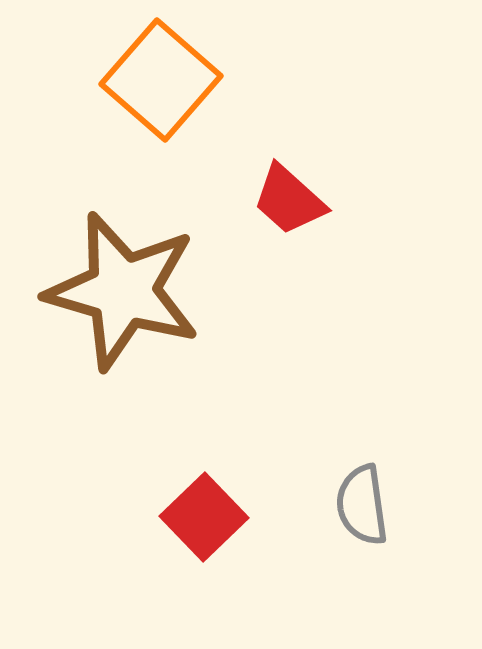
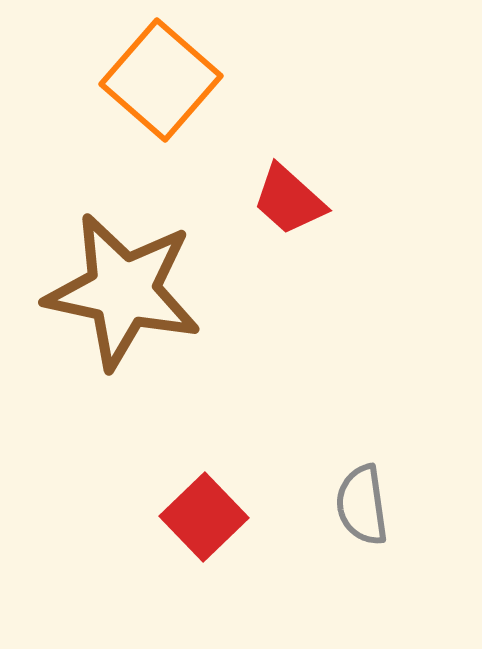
brown star: rotated 4 degrees counterclockwise
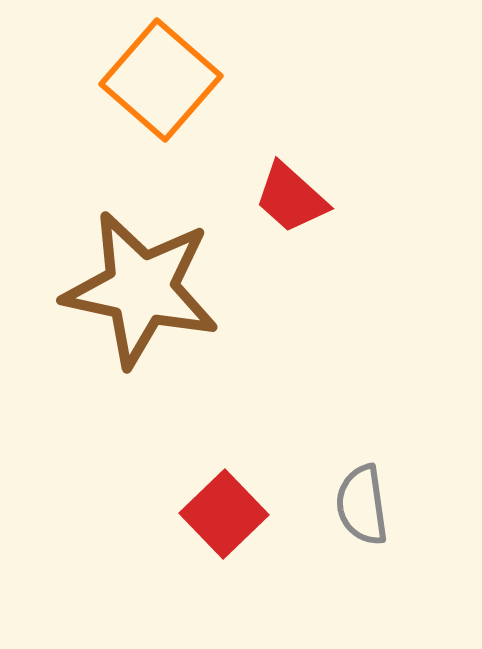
red trapezoid: moved 2 px right, 2 px up
brown star: moved 18 px right, 2 px up
red square: moved 20 px right, 3 px up
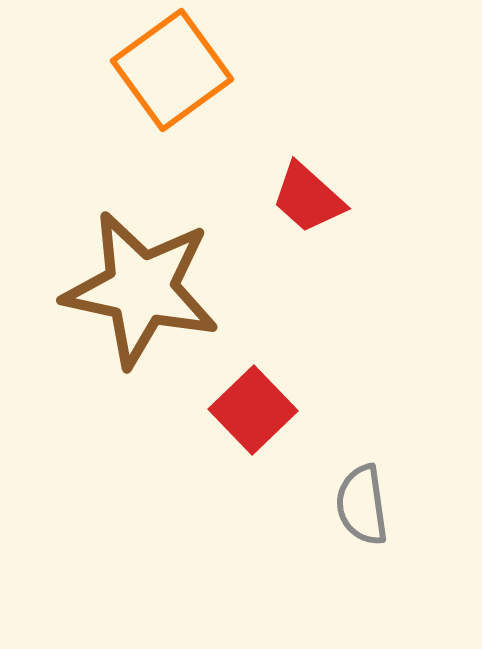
orange square: moved 11 px right, 10 px up; rotated 13 degrees clockwise
red trapezoid: moved 17 px right
red square: moved 29 px right, 104 px up
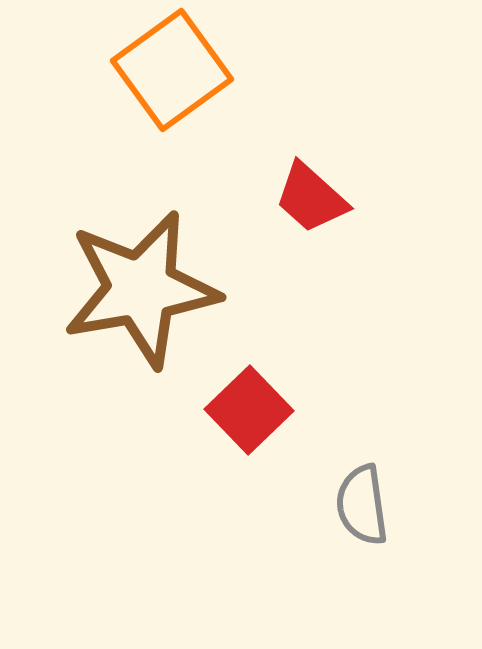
red trapezoid: moved 3 px right
brown star: rotated 22 degrees counterclockwise
red square: moved 4 px left
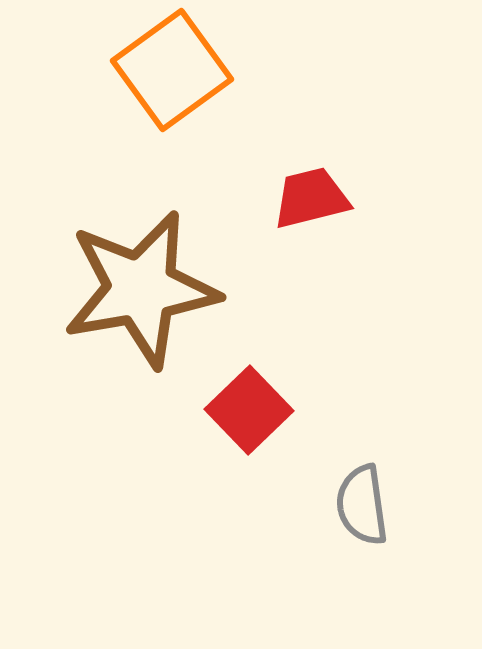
red trapezoid: rotated 124 degrees clockwise
